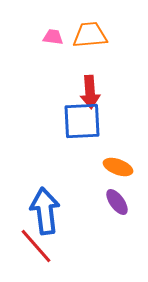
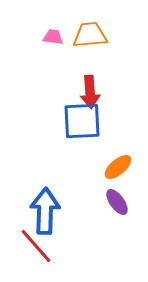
orange ellipse: rotated 60 degrees counterclockwise
blue arrow: rotated 9 degrees clockwise
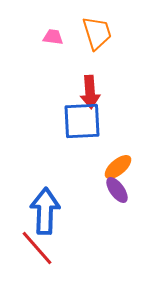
orange trapezoid: moved 7 px right, 2 px up; rotated 78 degrees clockwise
purple ellipse: moved 12 px up
red line: moved 1 px right, 2 px down
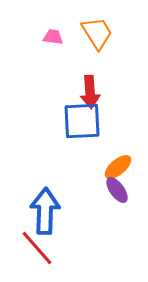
orange trapezoid: rotated 15 degrees counterclockwise
